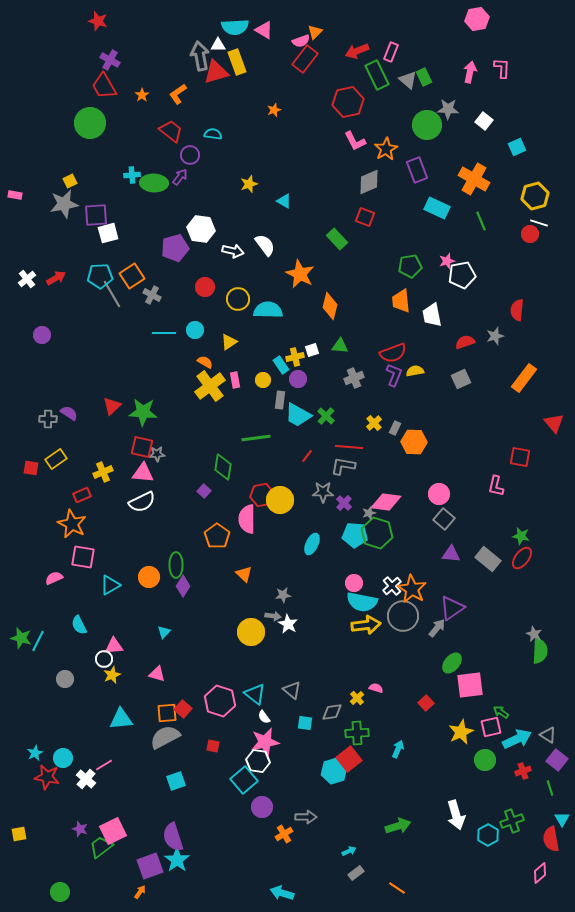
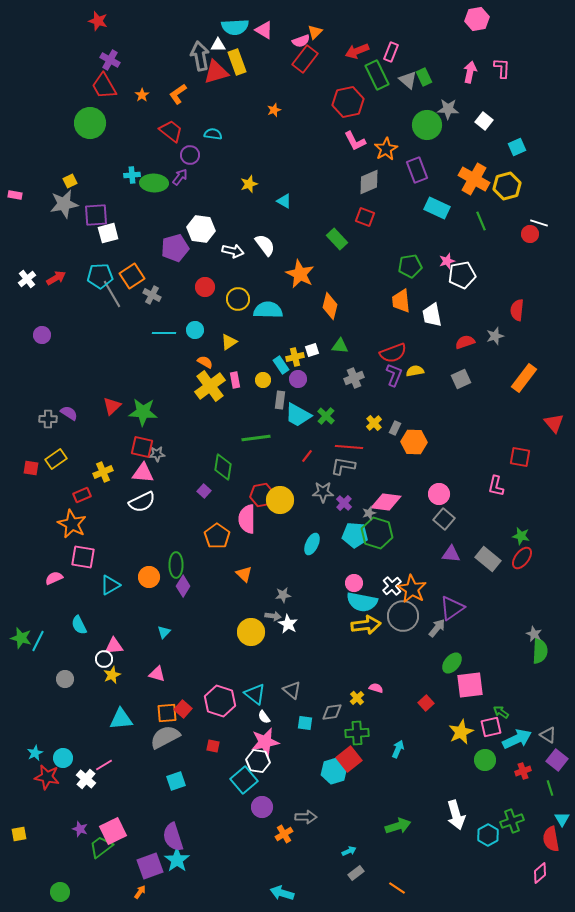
yellow hexagon at (535, 196): moved 28 px left, 10 px up
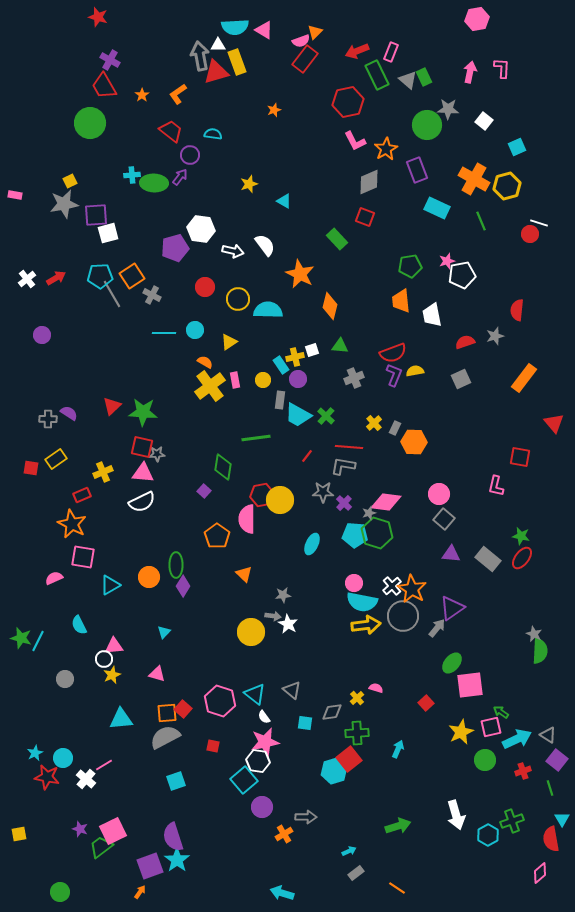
red star at (98, 21): moved 4 px up
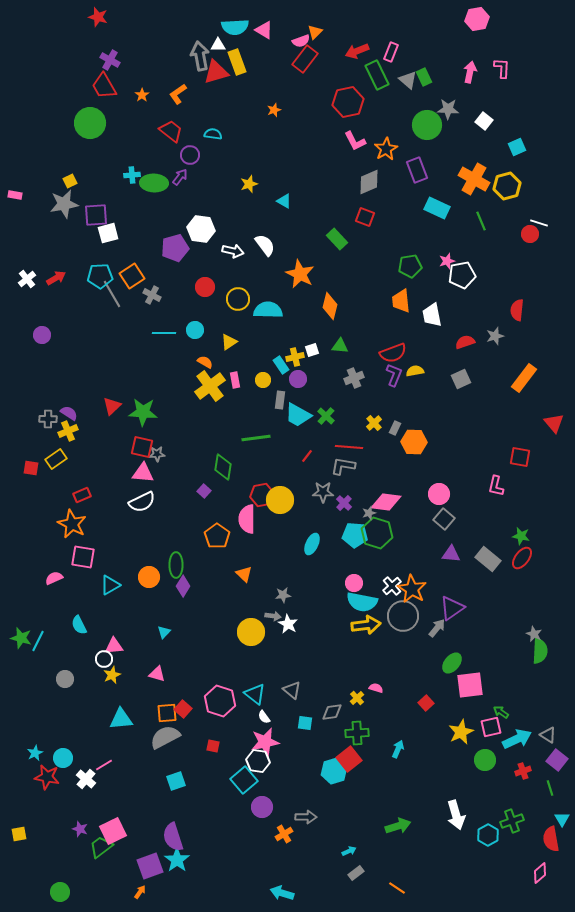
yellow cross at (103, 472): moved 35 px left, 41 px up
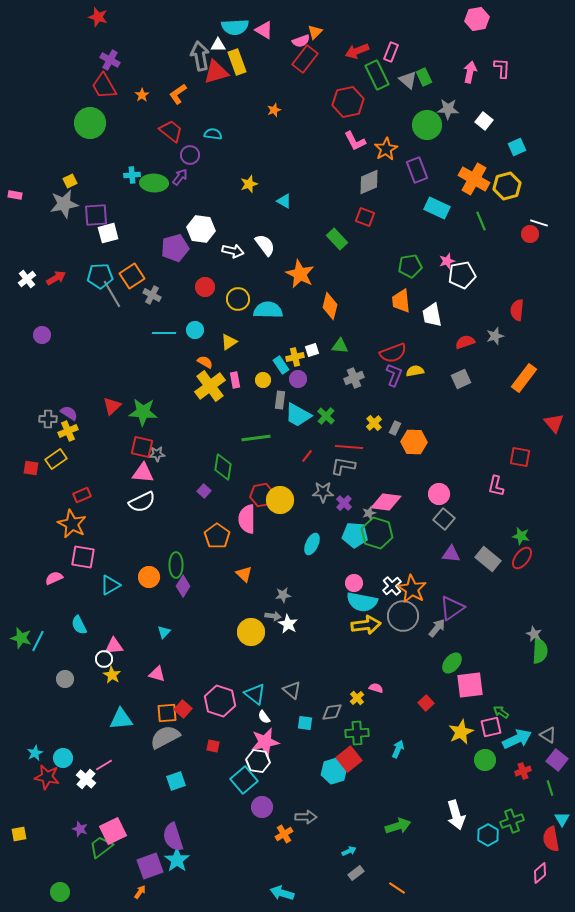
yellow star at (112, 675): rotated 18 degrees counterclockwise
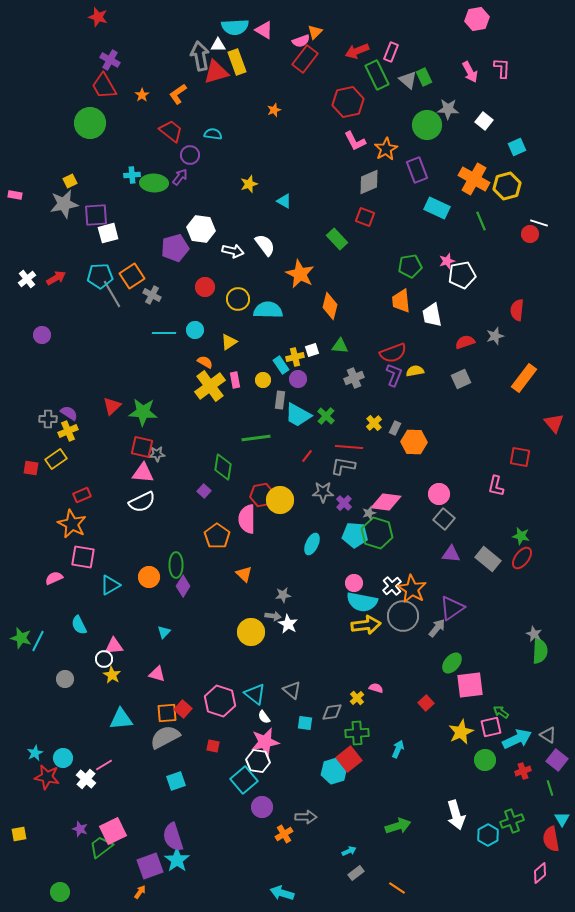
pink arrow at (470, 72): rotated 140 degrees clockwise
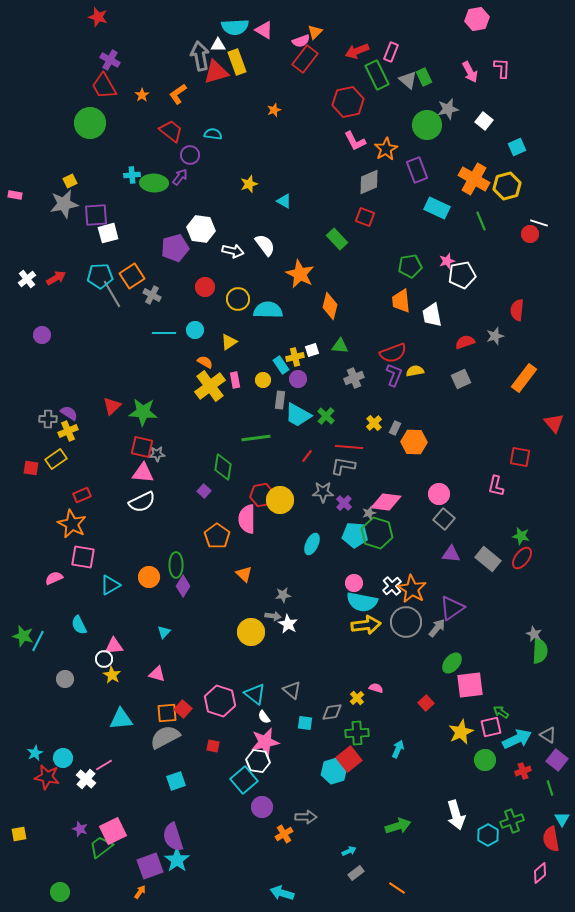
gray star at (448, 109): rotated 15 degrees counterclockwise
gray circle at (403, 616): moved 3 px right, 6 px down
green star at (21, 638): moved 2 px right, 2 px up
